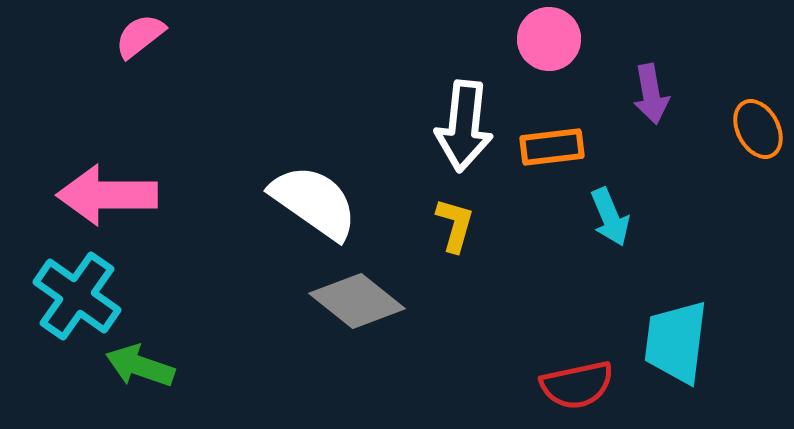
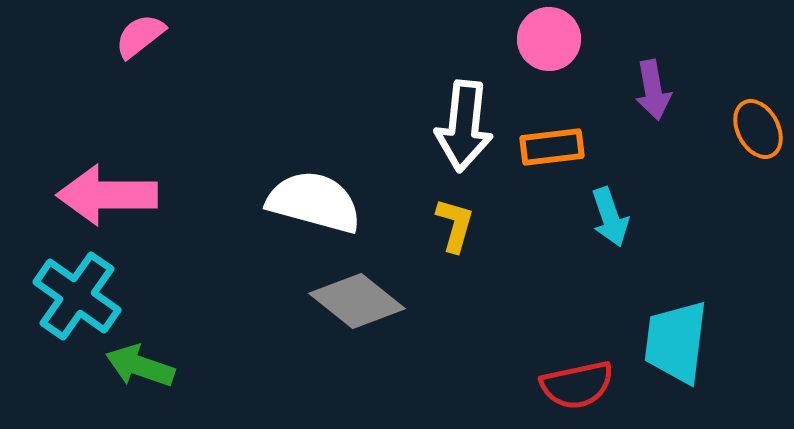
purple arrow: moved 2 px right, 4 px up
white semicircle: rotated 20 degrees counterclockwise
cyan arrow: rotated 4 degrees clockwise
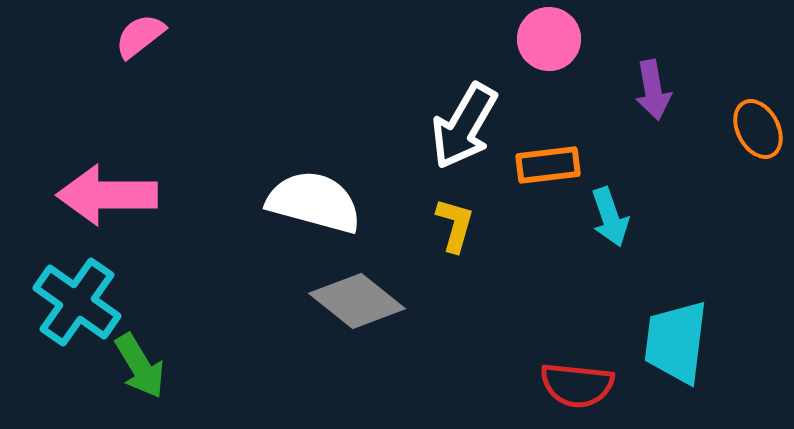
white arrow: rotated 24 degrees clockwise
orange rectangle: moved 4 px left, 18 px down
cyan cross: moved 6 px down
green arrow: rotated 140 degrees counterclockwise
red semicircle: rotated 18 degrees clockwise
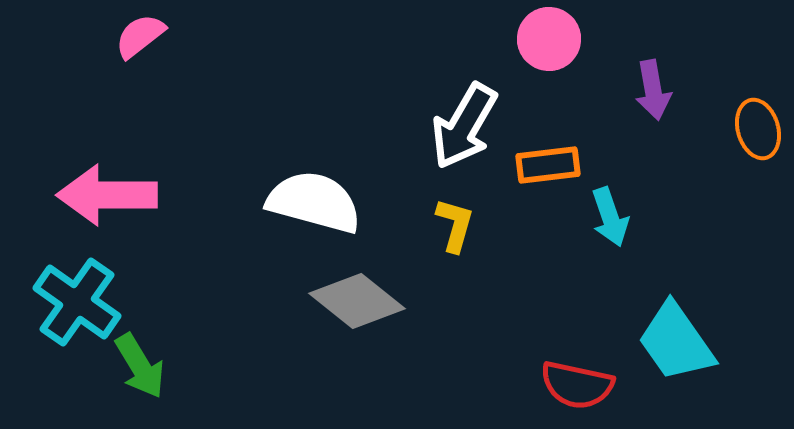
orange ellipse: rotated 12 degrees clockwise
cyan trapezoid: rotated 42 degrees counterclockwise
red semicircle: rotated 6 degrees clockwise
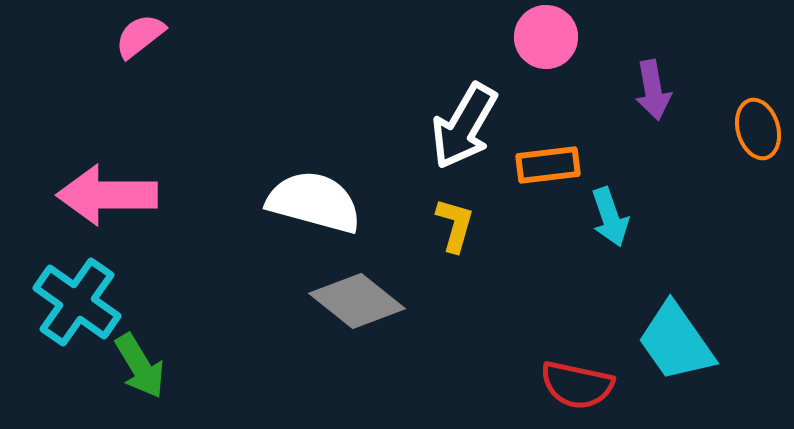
pink circle: moved 3 px left, 2 px up
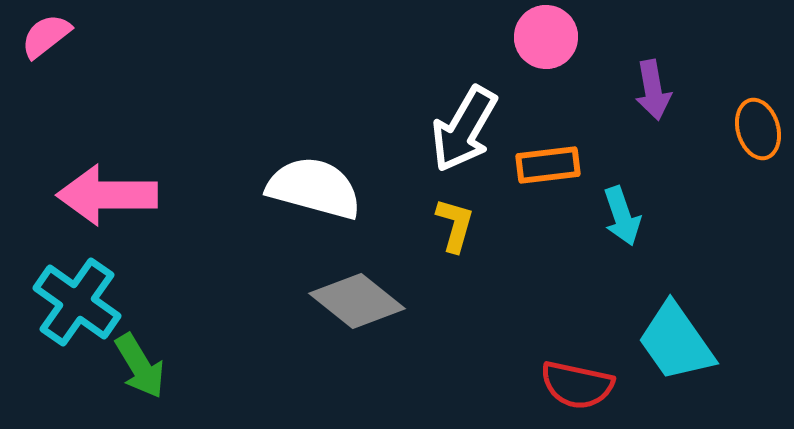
pink semicircle: moved 94 px left
white arrow: moved 3 px down
white semicircle: moved 14 px up
cyan arrow: moved 12 px right, 1 px up
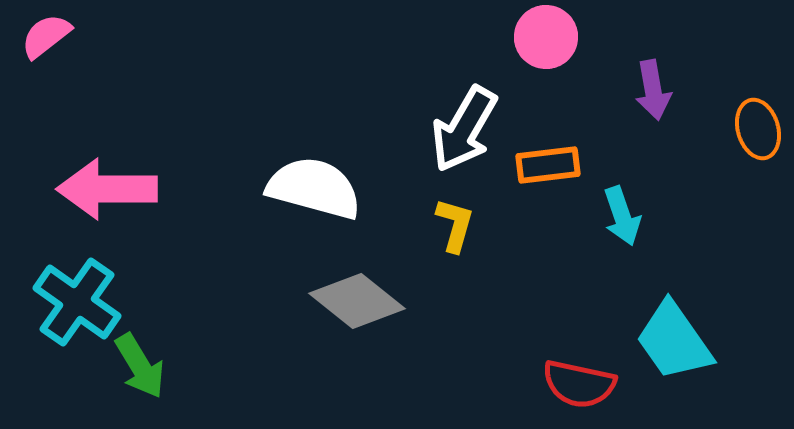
pink arrow: moved 6 px up
cyan trapezoid: moved 2 px left, 1 px up
red semicircle: moved 2 px right, 1 px up
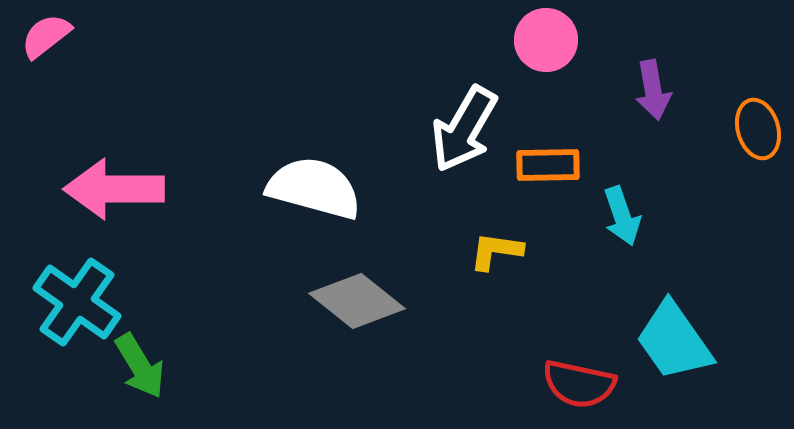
pink circle: moved 3 px down
orange rectangle: rotated 6 degrees clockwise
pink arrow: moved 7 px right
yellow L-shape: moved 41 px right, 26 px down; rotated 98 degrees counterclockwise
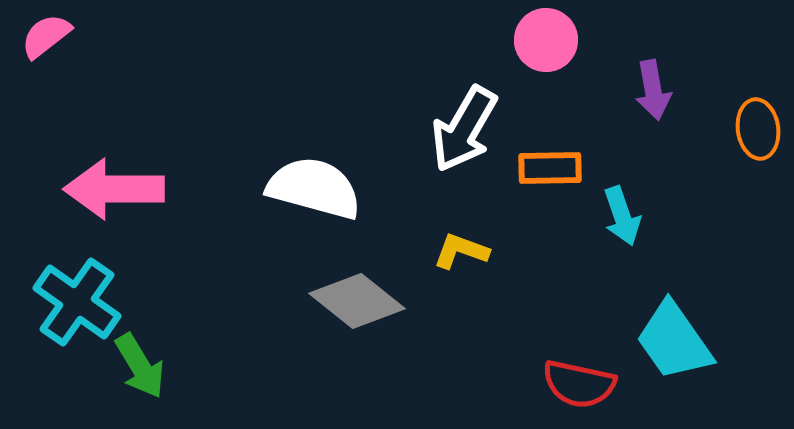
orange ellipse: rotated 8 degrees clockwise
orange rectangle: moved 2 px right, 3 px down
yellow L-shape: moved 35 px left; rotated 12 degrees clockwise
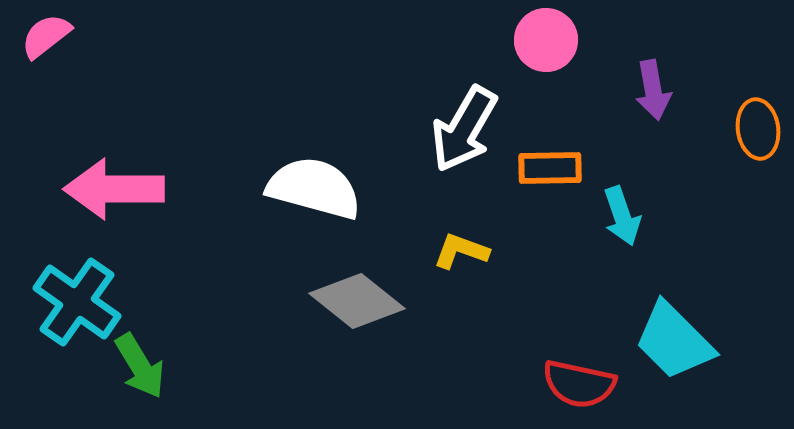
cyan trapezoid: rotated 10 degrees counterclockwise
